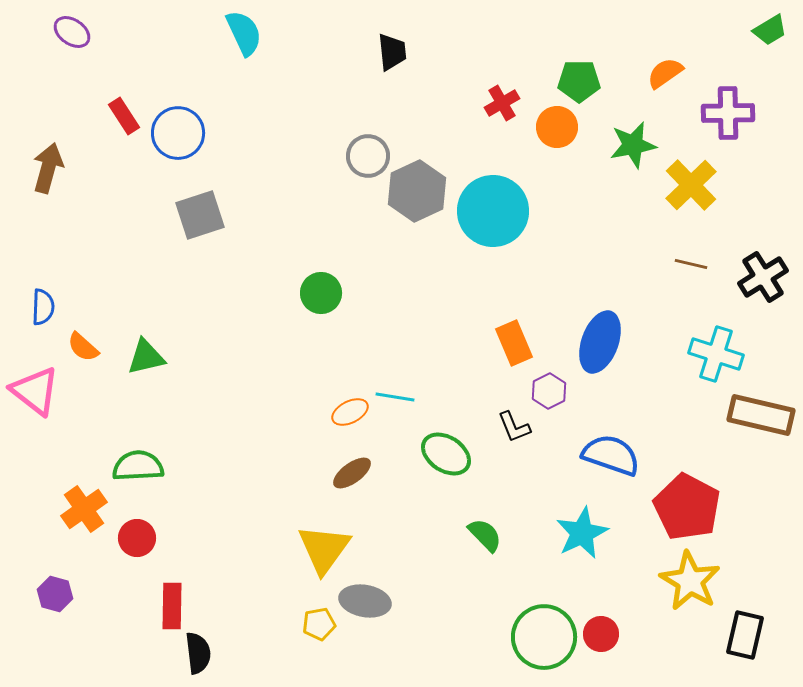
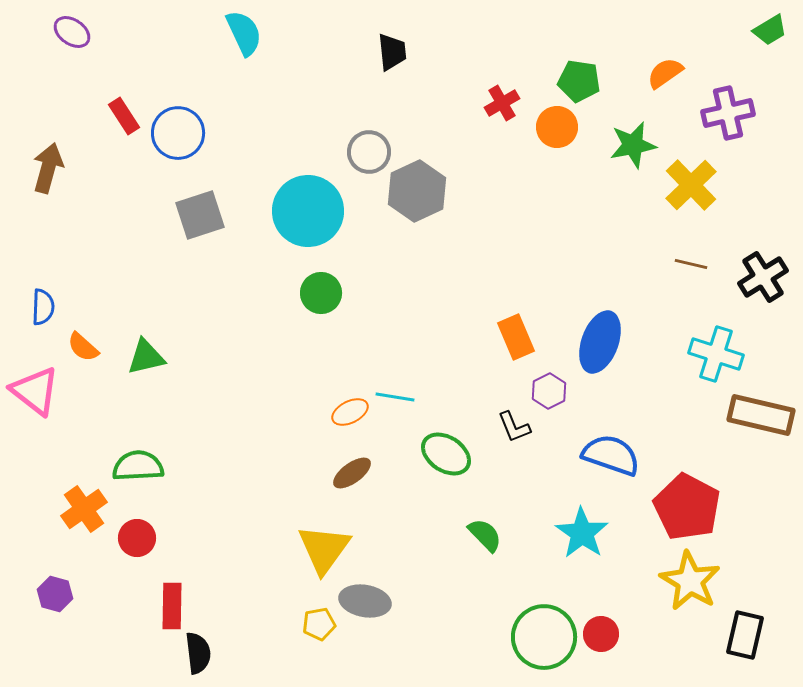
green pentagon at (579, 81): rotated 9 degrees clockwise
purple cross at (728, 113): rotated 12 degrees counterclockwise
gray circle at (368, 156): moved 1 px right, 4 px up
cyan circle at (493, 211): moved 185 px left
orange rectangle at (514, 343): moved 2 px right, 6 px up
cyan star at (582, 533): rotated 12 degrees counterclockwise
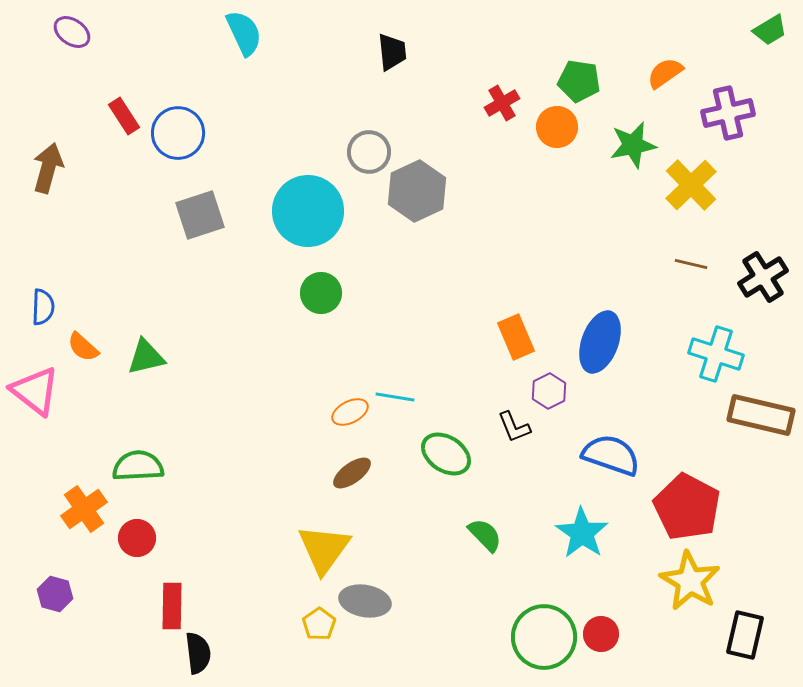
yellow pentagon at (319, 624): rotated 24 degrees counterclockwise
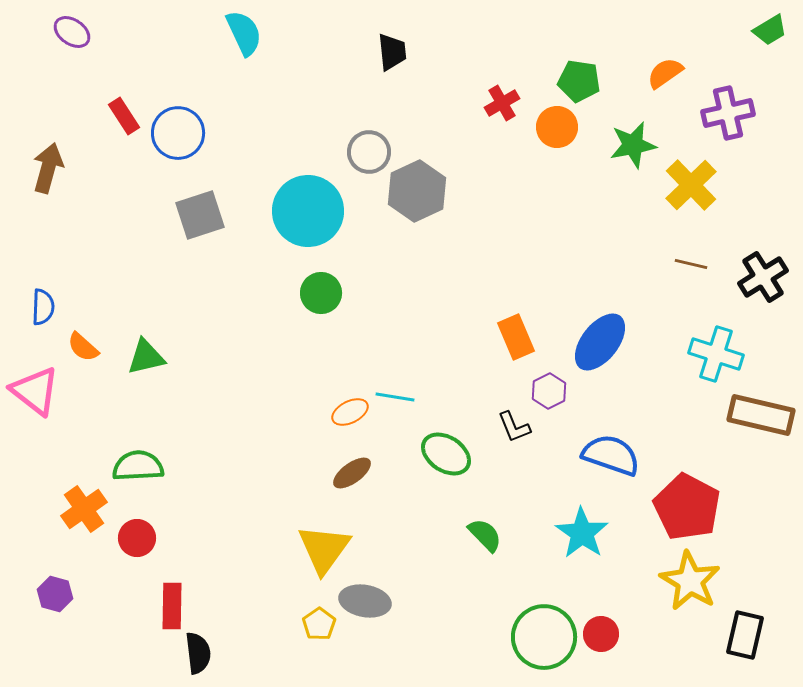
blue ellipse at (600, 342): rotated 18 degrees clockwise
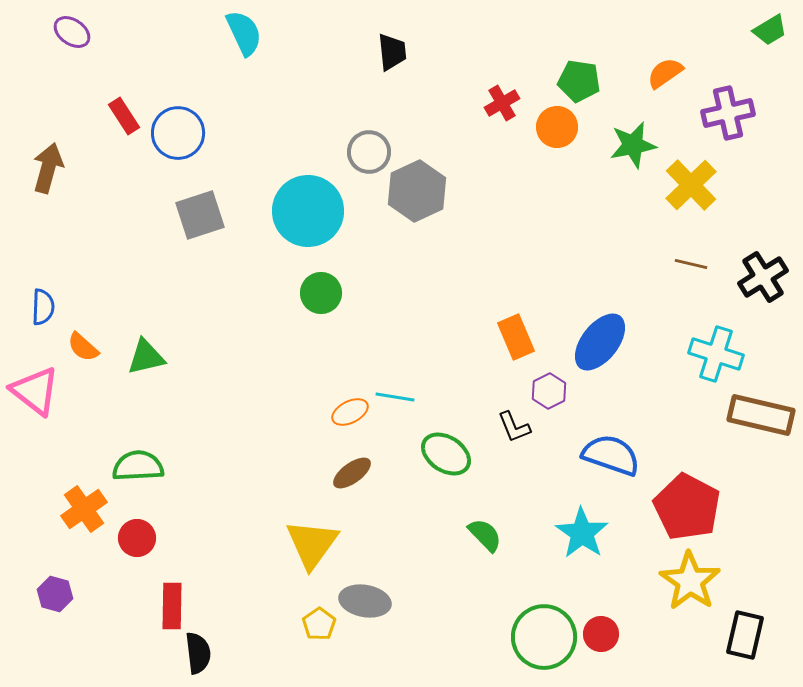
yellow triangle at (324, 549): moved 12 px left, 5 px up
yellow star at (690, 581): rotated 4 degrees clockwise
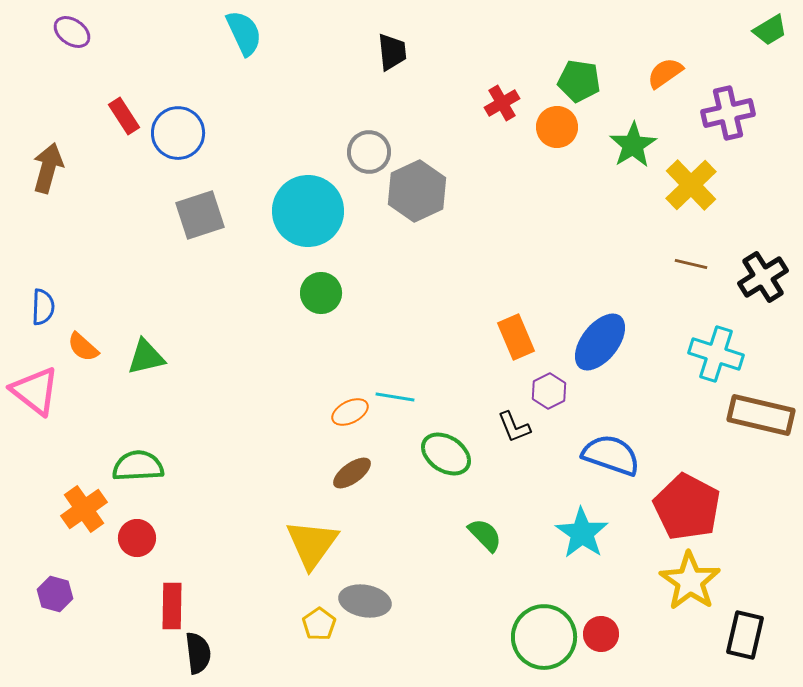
green star at (633, 145): rotated 21 degrees counterclockwise
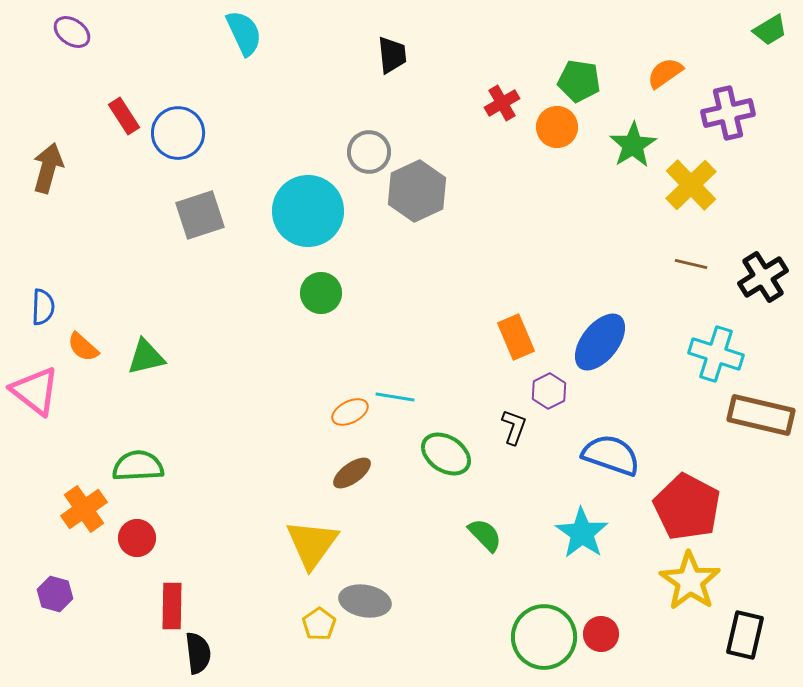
black trapezoid at (392, 52): moved 3 px down
black L-shape at (514, 427): rotated 138 degrees counterclockwise
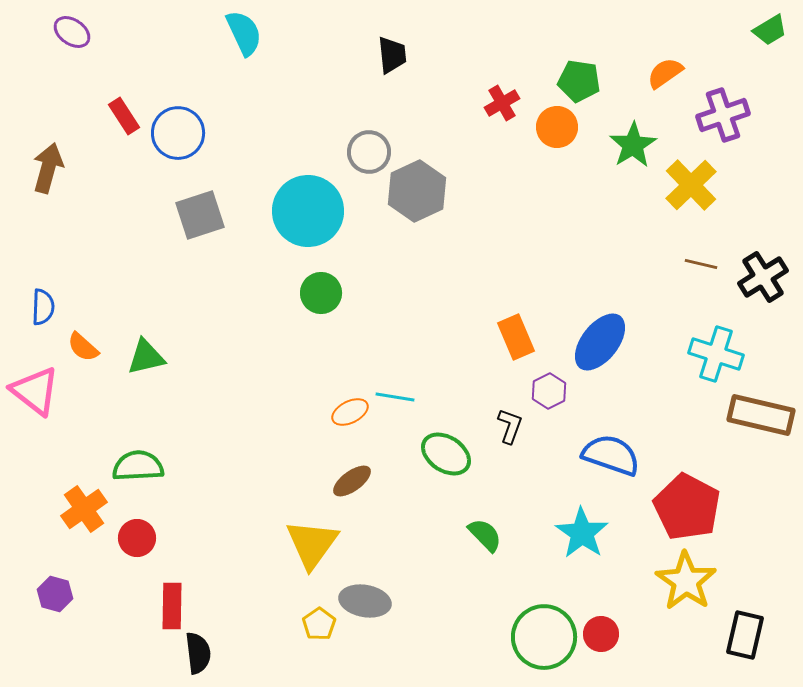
purple cross at (728, 113): moved 5 px left, 2 px down; rotated 6 degrees counterclockwise
brown line at (691, 264): moved 10 px right
black L-shape at (514, 427): moved 4 px left, 1 px up
brown ellipse at (352, 473): moved 8 px down
yellow star at (690, 581): moved 4 px left
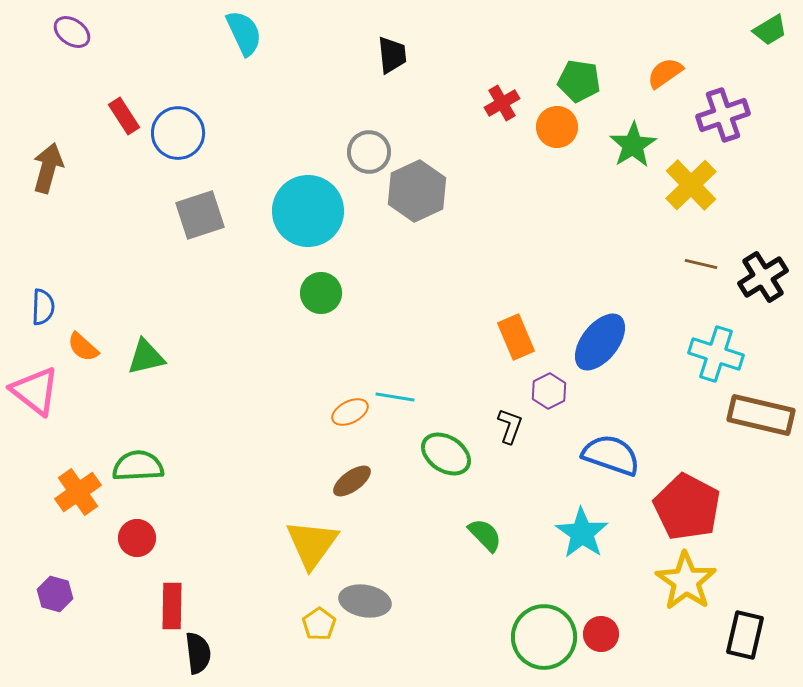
orange cross at (84, 509): moved 6 px left, 17 px up
